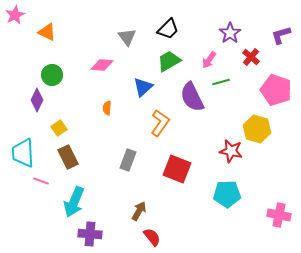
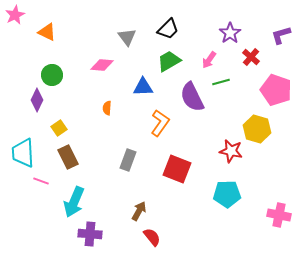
blue triangle: rotated 40 degrees clockwise
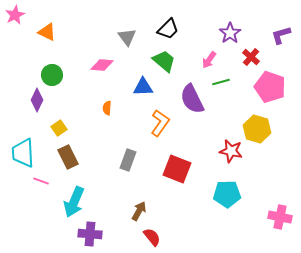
green trapezoid: moved 5 px left; rotated 70 degrees clockwise
pink pentagon: moved 6 px left, 3 px up
purple semicircle: moved 2 px down
pink cross: moved 1 px right, 2 px down
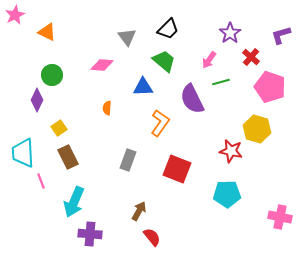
pink line: rotated 49 degrees clockwise
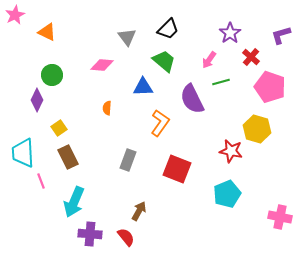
cyan pentagon: rotated 20 degrees counterclockwise
red semicircle: moved 26 px left
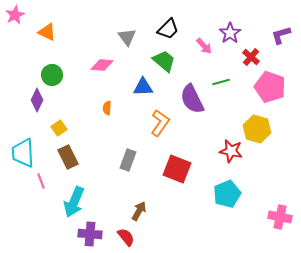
pink arrow: moved 5 px left, 14 px up; rotated 78 degrees counterclockwise
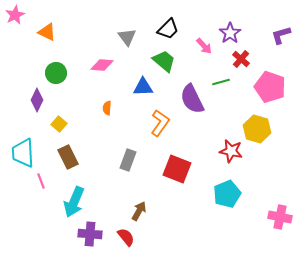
red cross: moved 10 px left, 2 px down
green circle: moved 4 px right, 2 px up
yellow square: moved 4 px up; rotated 14 degrees counterclockwise
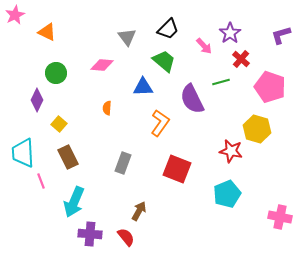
gray rectangle: moved 5 px left, 3 px down
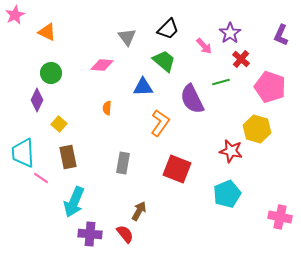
purple L-shape: rotated 50 degrees counterclockwise
green circle: moved 5 px left
brown rectangle: rotated 15 degrees clockwise
gray rectangle: rotated 10 degrees counterclockwise
pink line: moved 3 px up; rotated 35 degrees counterclockwise
red semicircle: moved 1 px left, 3 px up
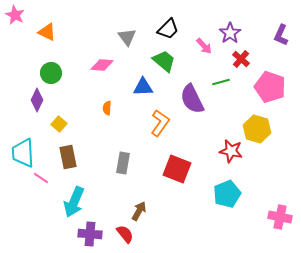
pink star: rotated 18 degrees counterclockwise
